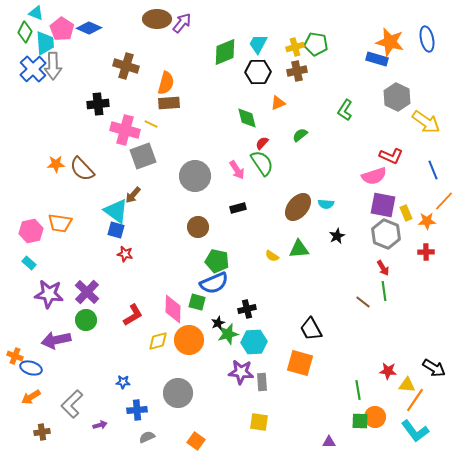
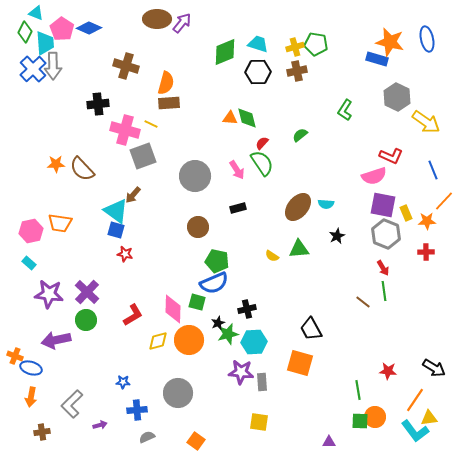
cyan trapezoid at (258, 44): rotated 80 degrees clockwise
orange triangle at (278, 103): moved 48 px left, 15 px down; rotated 28 degrees clockwise
yellow triangle at (407, 385): moved 22 px right, 33 px down; rotated 12 degrees counterclockwise
orange arrow at (31, 397): rotated 48 degrees counterclockwise
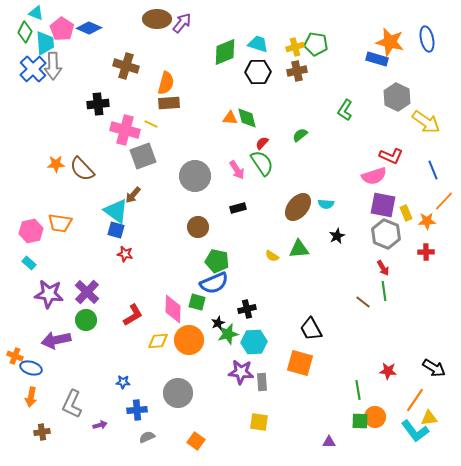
yellow diamond at (158, 341): rotated 10 degrees clockwise
gray L-shape at (72, 404): rotated 20 degrees counterclockwise
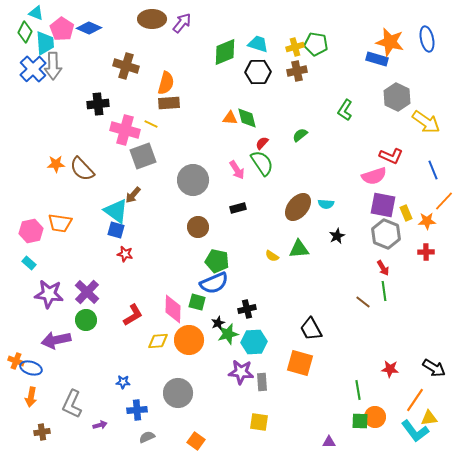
brown ellipse at (157, 19): moved 5 px left
gray circle at (195, 176): moved 2 px left, 4 px down
orange cross at (15, 356): moved 1 px right, 5 px down
red star at (388, 371): moved 2 px right, 2 px up
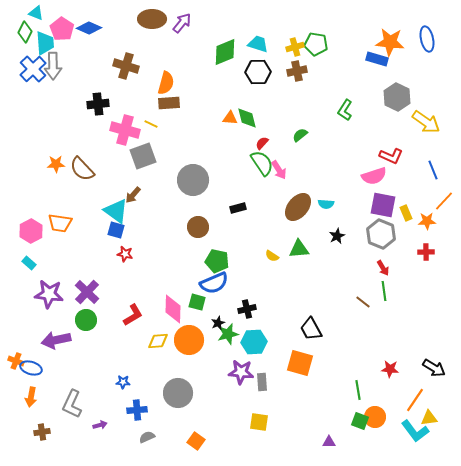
orange star at (390, 42): rotated 8 degrees counterclockwise
pink arrow at (237, 170): moved 42 px right
pink hexagon at (31, 231): rotated 15 degrees counterclockwise
gray hexagon at (386, 234): moved 5 px left
green square at (360, 421): rotated 18 degrees clockwise
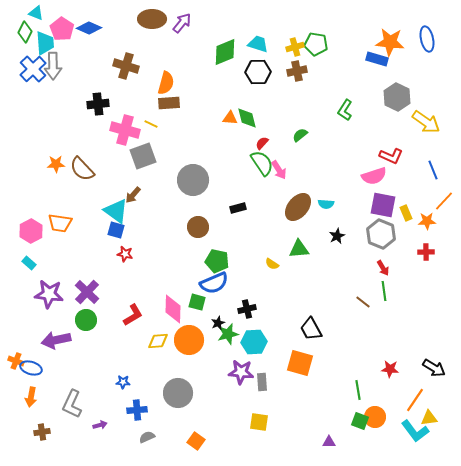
yellow semicircle at (272, 256): moved 8 px down
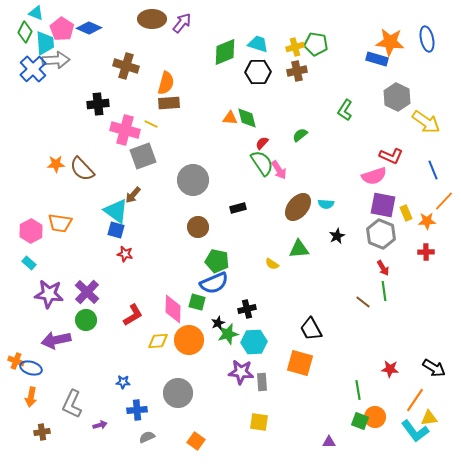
gray arrow at (53, 66): moved 3 px right, 6 px up; rotated 92 degrees counterclockwise
